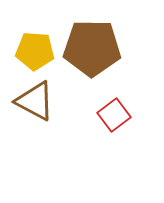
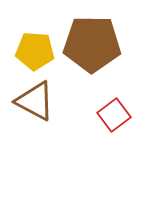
brown pentagon: moved 4 px up
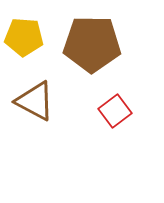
yellow pentagon: moved 11 px left, 14 px up
red square: moved 1 px right, 4 px up
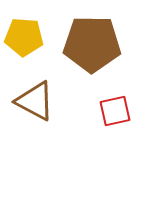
red square: rotated 24 degrees clockwise
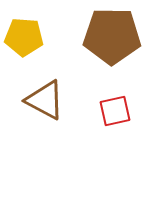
brown pentagon: moved 20 px right, 8 px up
brown triangle: moved 10 px right, 1 px up
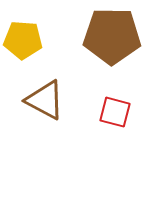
yellow pentagon: moved 1 px left, 3 px down
red square: moved 1 px down; rotated 28 degrees clockwise
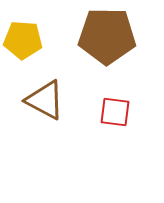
brown pentagon: moved 5 px left
red square: rotated 8 degrees counterclockwise
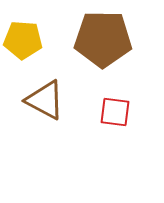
brown pentagon: moved 4 px left, 3 px down
